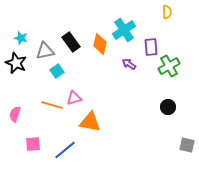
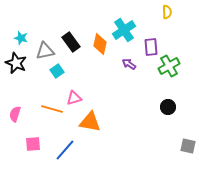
orange line: moved 4 px down
gray square: moved 1 px right, 1 px down
blue line: rotated 10 degrees counterclockwise
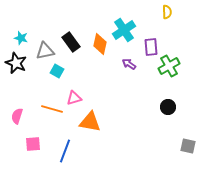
cyan square: rotated 24 degrees counterclockwise
pink semicircle: moved 2 px right, 2 px down
blue line: moved 1 px down; rotated 20 degrees counterclockwise
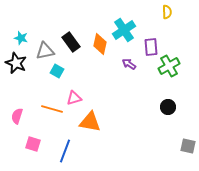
pink square: rotated 21 degrees clockwise
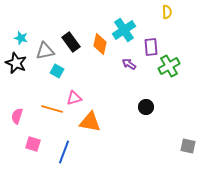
black circle: moved 22 px left
blue line: moved 1 px left, 1 px down
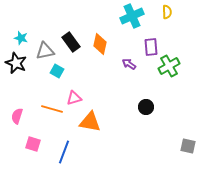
cyan cross: moved 8 px right, 14 px up; rotated 10 degrees clockwise
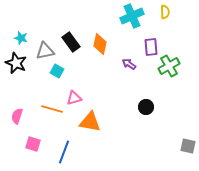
yellow semicircle: moved 2 px left
